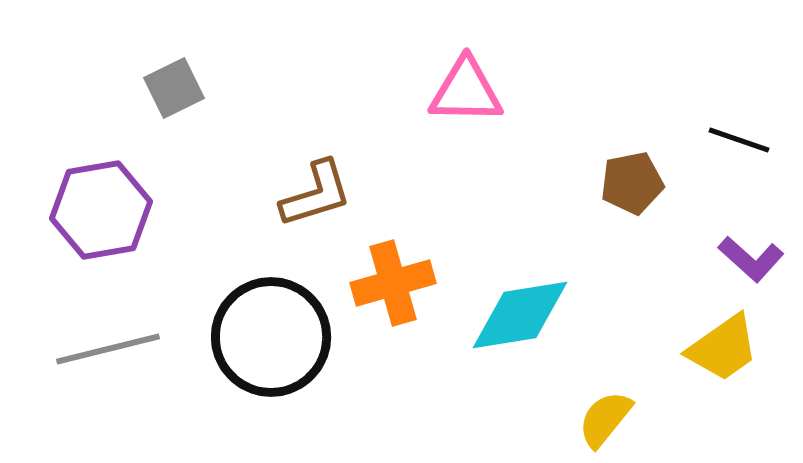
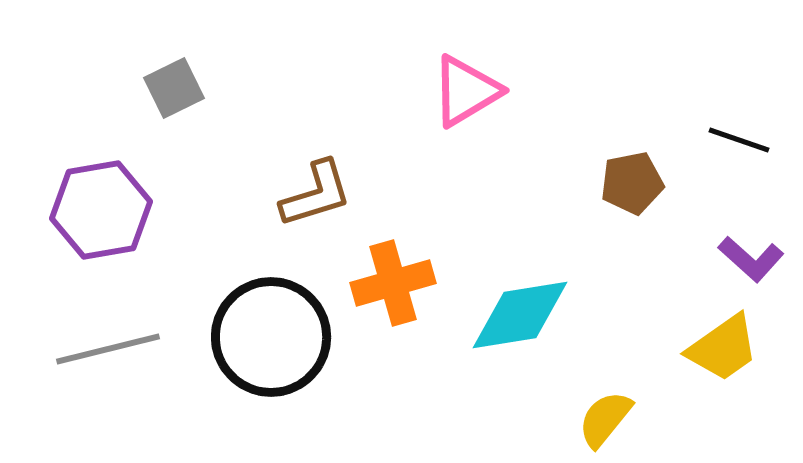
pink triangle: rotated 32 degrees counterclockwise
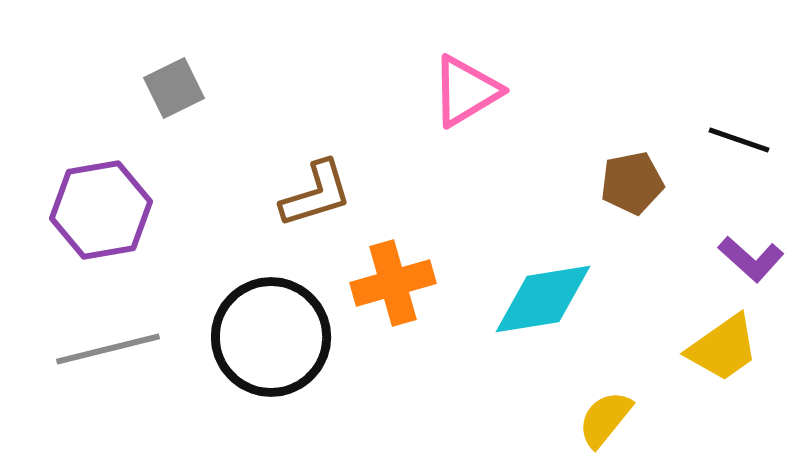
cyan diamond: moved 23 px right, 16 px up
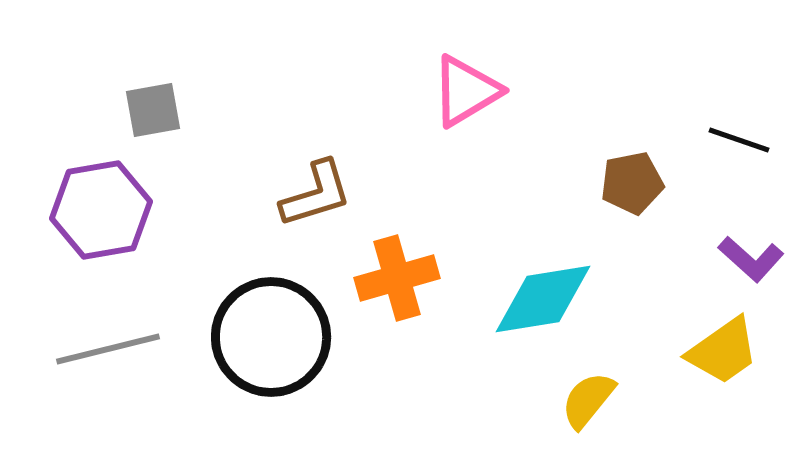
gray square: moved 21 px left, 22 px down; rotated 16 degrees clockwise
orange cross: moved 4 px right, 5 px up
yellow trapezoid: moved 3 px down
yellow semicircle: moved 17 px left, 19 px up
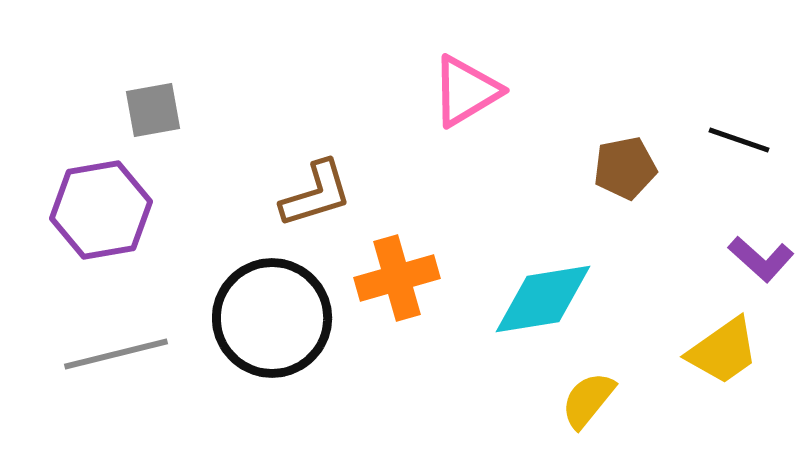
brown pentagon: moved 7 px left, 15 px up
purple L-shape: moved 10 px right
black circle: moved 1 px right, 19 px up
gray line: moved 8 px right, 5 px down
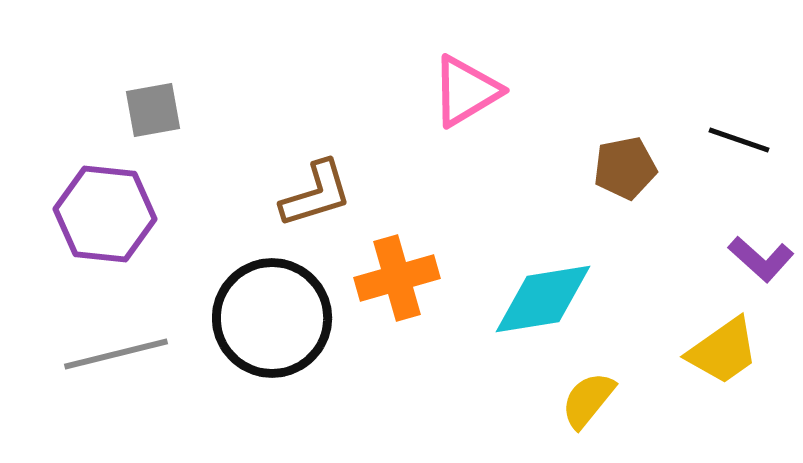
purple hexagon: moved 4 px right, 4 px down; rotated 16 degrees clockwise
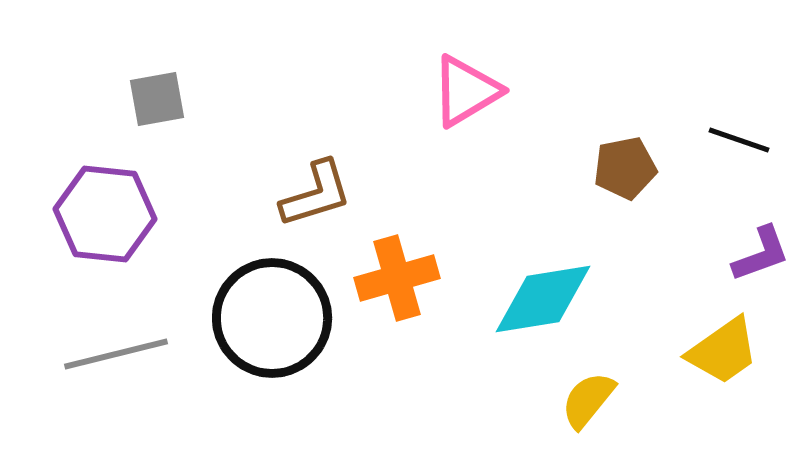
gray square: moved 4 px right, 11 px up
purple L-shape: moved 5 px up; rotated 62 degrees counterclockwise
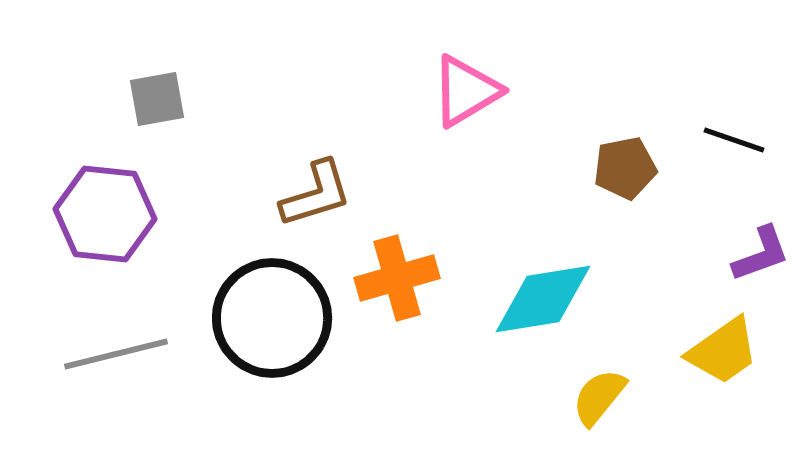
black line: moved 5 px left
yellow semicircle: moved 11 px right, 3 px up
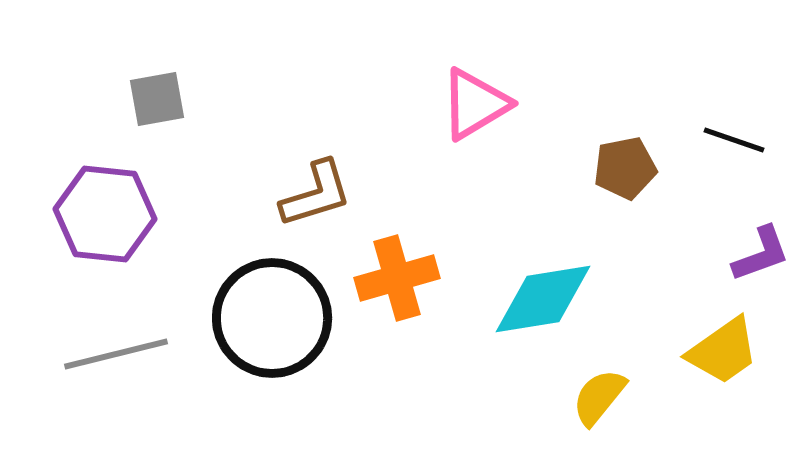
pink triangle: moved 9 px right, 13 px down
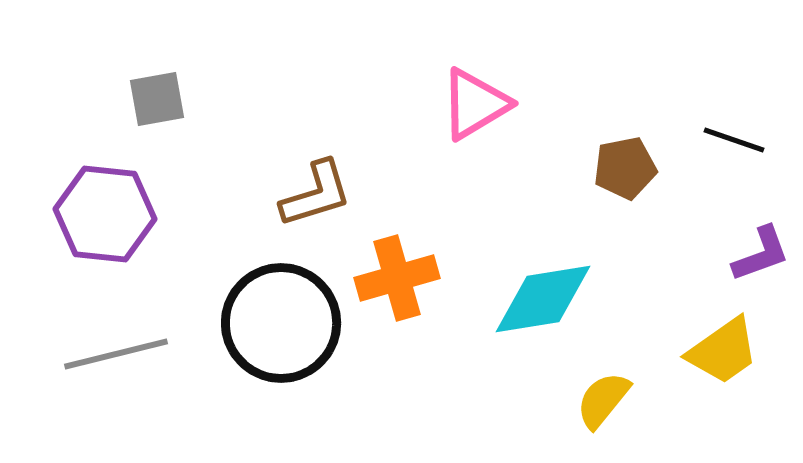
black circle: moved 9 px right, 5 px down
yellow semicircle: moved 4 px right, 3 px down
